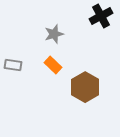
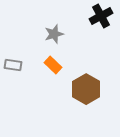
brown hexagon: moved 1 px right, 2 px down
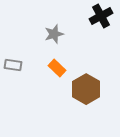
orange rectangle: moved 4 px right, 3 px down
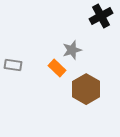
gray star: moved 18 px right, 16 px down
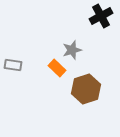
brown hexagon: rotated 12 degrees clockwise
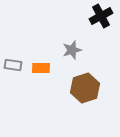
orange rectangle: moved 16 px left; rotated 42 degrees counterclockwise
brown hexagon: moved 1 px left, 1 px up
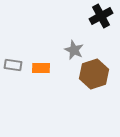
gray star: moved 2 px right; rotated 30 degrees counterclockwise
brown hexagon: moved 9 px right, 14 px up
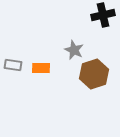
black cross: moved 2 px right, 1 px up; rotated 15 degrees clockwise
